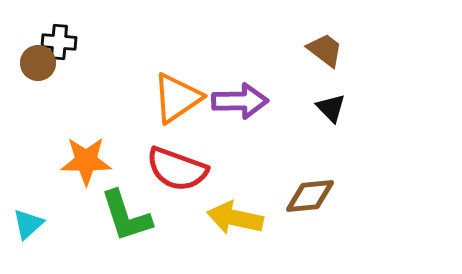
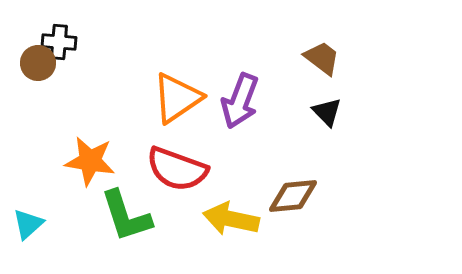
brown trapezoid: moved 3 px left, 8 px down
purple arrow: rotated 112 degrees clockwise
black triangle: moved 4 px left, 4 px down
orange star: moved 4 px right; rotated 9 degrees clockwise
brown diamond: moved 17 px left
yellow arrow: moved 4 px left, 1 px down
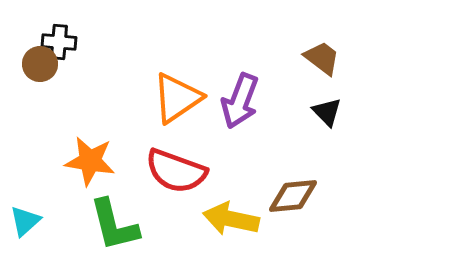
brown circle: moved 2 px right, 1 px down
red semicircle: moved 1 px left, 2 px down
green L-shape: moved 12 px left, 9 px down; rotated 4 degrees clockwise
cyan triangle: moved 3 px left, 3 px up
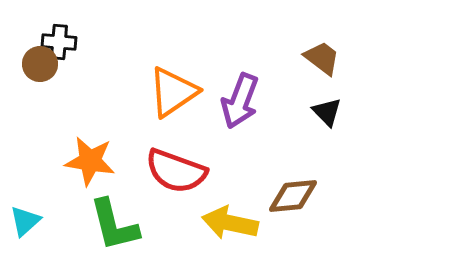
orange triangle: moved 4 px left, 6 px up
yellow arrow: moved 1 px left, 4 px down
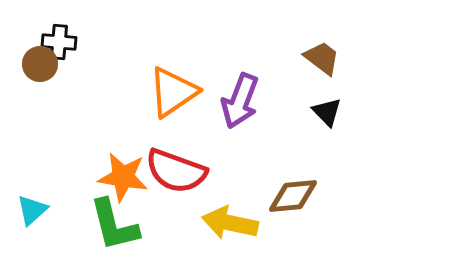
orange star: moved 33 px right, 16 px down
cyan triangle: moved 7 px right, 11 px up
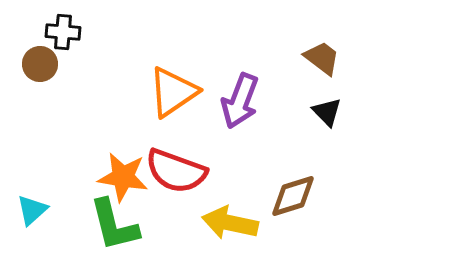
black cross: moved 4 px right, 10 px up
brown diamond: rotated 12 degrees counterclockwise
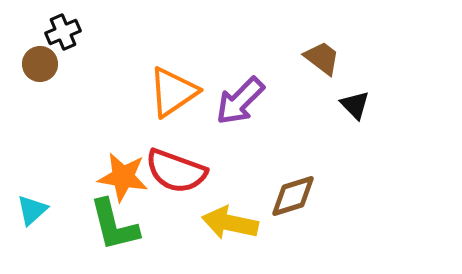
black cross: rotated 28 degrees counterclockwise
purple arrow: rotated 24 degrees clockwise
black triangle: moved 28 px right, 7 px up
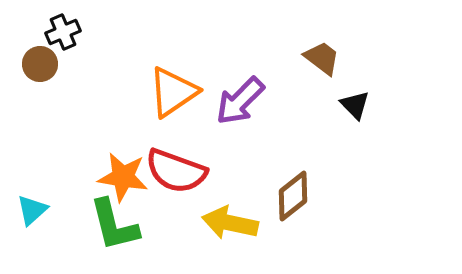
brown diamond: rotated 21 degrees counterclockwise
